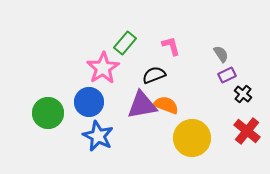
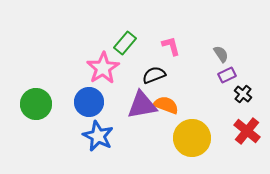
green circle: moved 12 px left, 9 px up
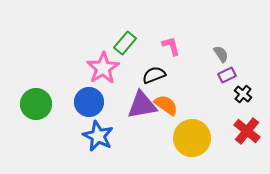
orange semicircle: rotated 15 degrees clockwise
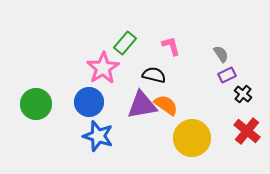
black semicircle: rotated 35 degrees clockwise
blue star: rotated 8 degrees counterclockwise
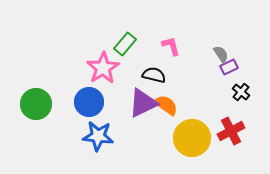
green rectangle: moved 1 px down
purple rectangle: moved 2 px right, 8 px up
black cross: moved 2 px left, 2 px up
purple triangle: moved 1 px right, 2 px up; rotated 16 degrees counterclockwise
red cross: moved 16 px left; rotated 24 degrees clockwise
blue star: rotated 12 degrees counterclockwise
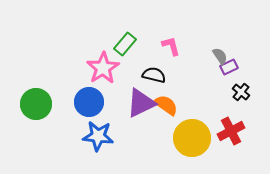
gray semicircle: moved 1 px left, 2 px down
purple triangle: moved 2 px left
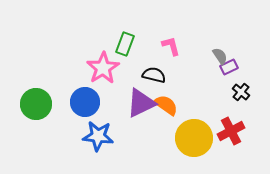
green rectangle: rotated 20 degrees counterclockwise
blue circle: moved 4 px left
yellow circle: moved 2 px right
